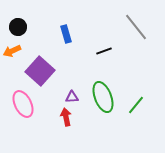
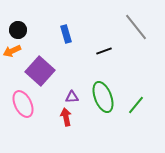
black circle: moved 3 px down
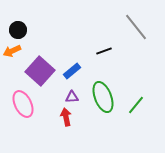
blue rectangle: moved 6 px right, 37 px down; rotated 66 degrees clockwise
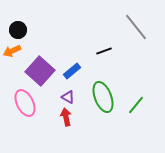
purple triangle: moved 4 px left; rotated 32 degrees clockwise
pink ellipse: moved 2 px right, 1 px up
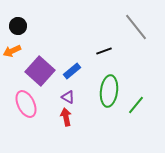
black circle: moved 4 px up
green ellipse: moved 6 px right, 6 px up; rotated 28 degrees clockwise
pink ellipse: moved 1 px right, 1 px down
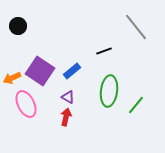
orange arrow: moved 27 px down
purple square: rotated 8 degrees counterclockwise
red arrow: rotated 24 degrees clockwise
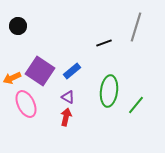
gray line: rotated 56 degrees clockwise
black line: moved 8 px up
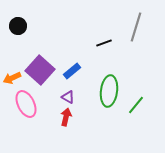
purple square: moved 1 px up; rotated 8 degrees clockwise
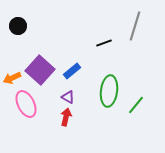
gray line: moved 1 px left, 1 px up
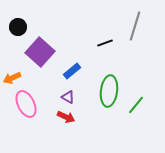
black circle: moved 1 px down
black line: moved 1 px right
purple square: moved 18 px up
red arrow: rotated 102 degrees clockwise
